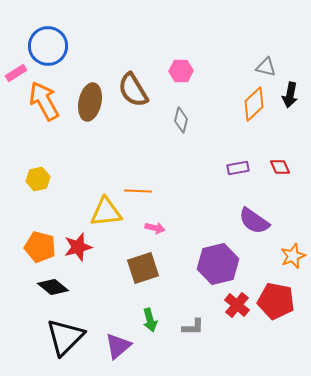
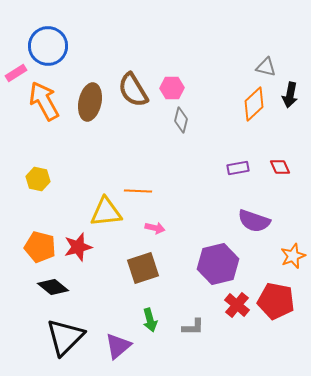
pink hexagon: moved 9 px left, 17 px down
yellow hexagon: rotated 25 degrees clockwise
purple semicircle: rotated 16 degrees counterclockwise
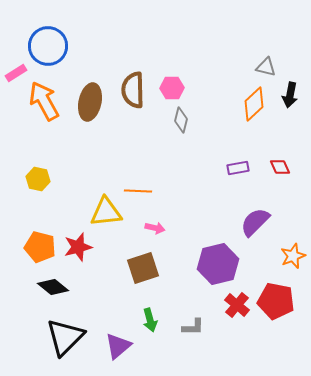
brown semicircle: rotated 30 degrees clockwise
purple semicircle: moved 1 px right, 1 px down; rotated 116 degrees clockwise
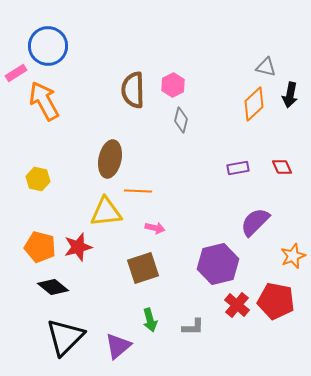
pink hexagon: moved 1 px right, 3 px up; rotated 25 degrees counterclockwise
brown ellipse: moved 20 px right, 57 px down
red diamond: moved 2 px right
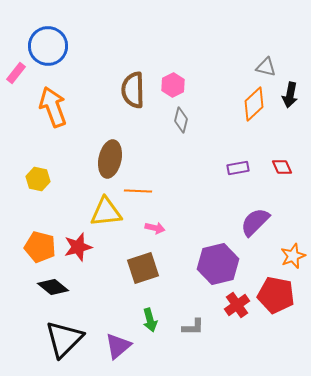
pink rectangle: rotated 20 degrees counterclockwise
orange arrow: moved 9 px right, 6 px down; rotated 9 degrees clockwise
red pentagon: moved 6 px up
red cross: rotated 15 degrees clockwise
black triangle: moved 1 px left, 2 px down
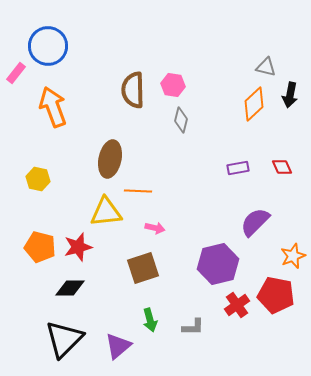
pink hexagon: rotated 25 degrees counterclockwise
black diamond: moved 17 px right, 1 px down; rotated 40 degrees counterclockwise
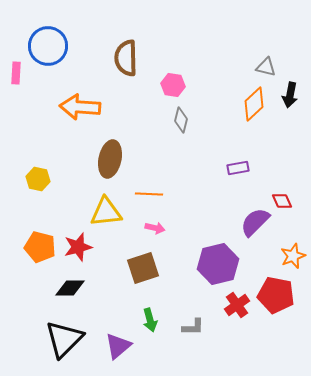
pink rectangle: rotated 35 degrees counterclockwise
brown semicircle: moved 7 px left, 32 px up
orange arrow: moved 27 px right; rotated 66 degrees counterclockwise
red diamond: moved 34 px down
orange line: moved 11 px right, 3 px down
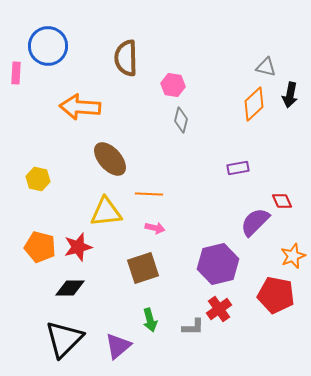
brown ellipse: rotated 54 degrees counterclockwise
red cross: moved 18 px left, 4 px down
